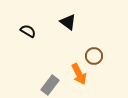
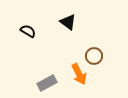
gray rectangle: moved 3 px left, 2 px up; rotated 24 degrees clockwise
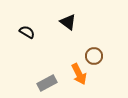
black semicircle: moved 1 px left, 1 px down
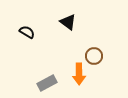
orange arrow: rotated 25 degrees clockwise
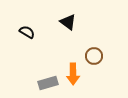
orange arrow: moved 6 px left
gray rectangle: moved 1 px right; rotated 12 degrees clockwise
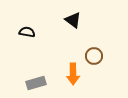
black triangle: moved 5 px right, 2 px up
black semicircle: rotated 21 degrees counterclockwise
gray rectangle: moved 12 px left
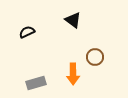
black semicircle: rotated 35 degrees counterclockwise
brown circle: moved 1 px right, 1 px down
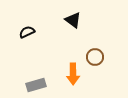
gray rectangle: moved 2 px down
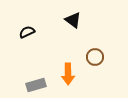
orange arrow: moved 5 px left
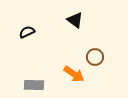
black triangle: moved 2 px right
orange arrow: moved 6 px right; rotated 55 degrees counterclockwise
gray rectangle: moved 2 px left; rotated 18 degrees clockwise
